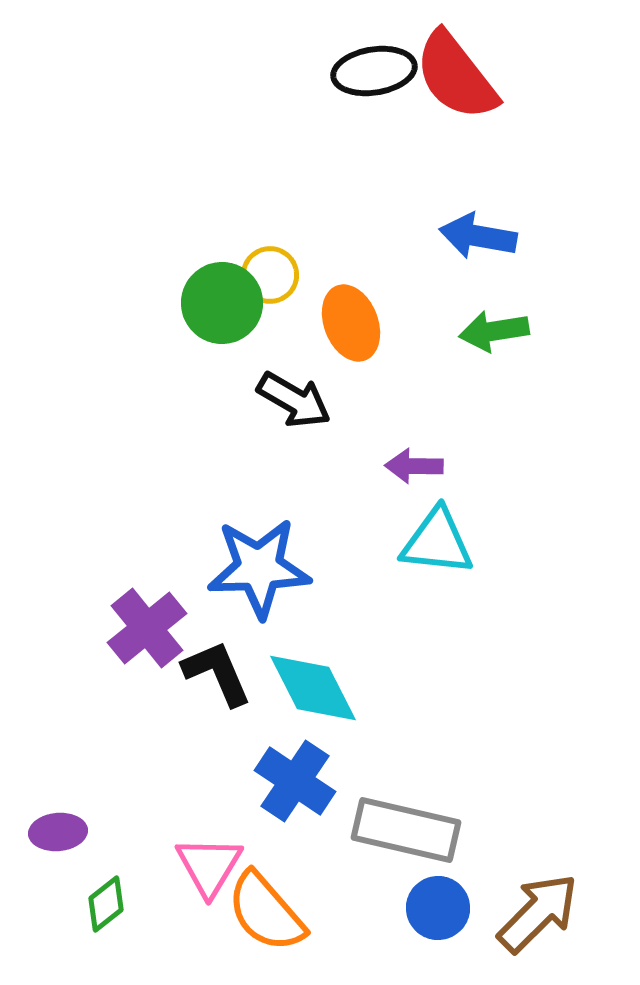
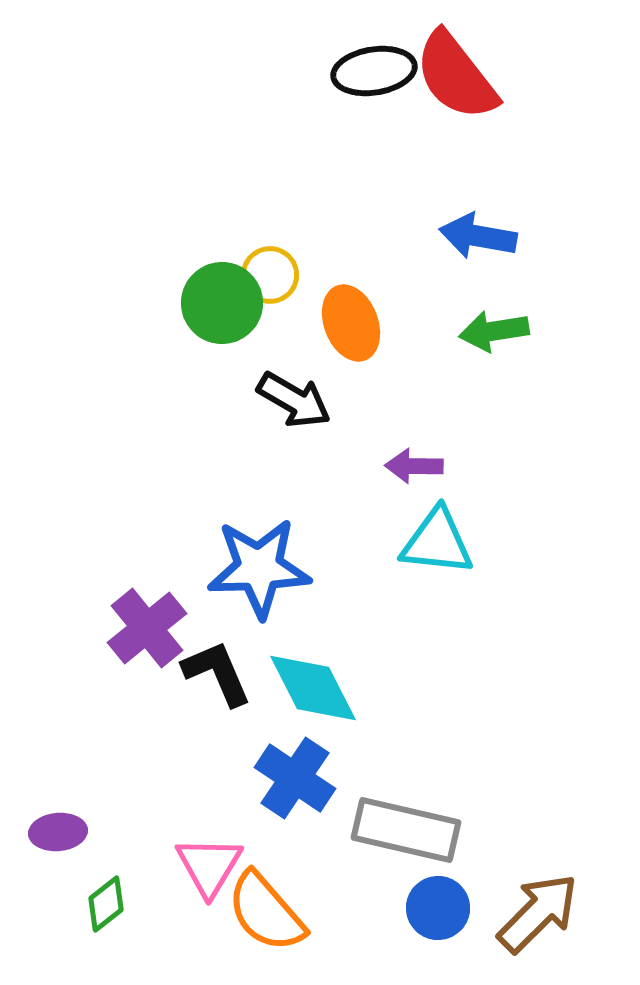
blue cross: moved 3 px up
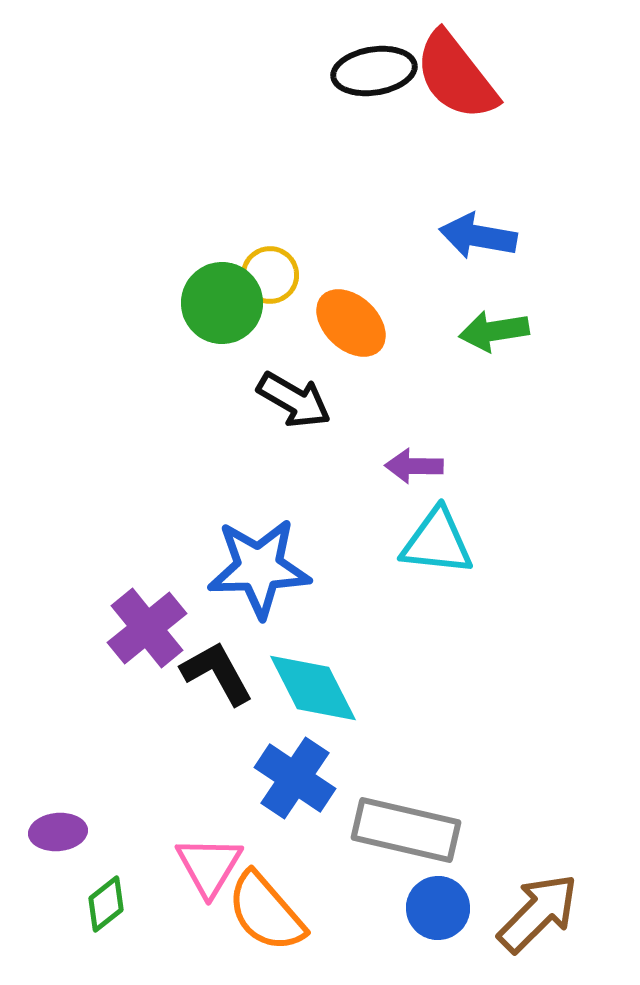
orange ellipse: rotated 26 degrees counterclockwise
black L-shape: rotated 6 degrees counterclockwise
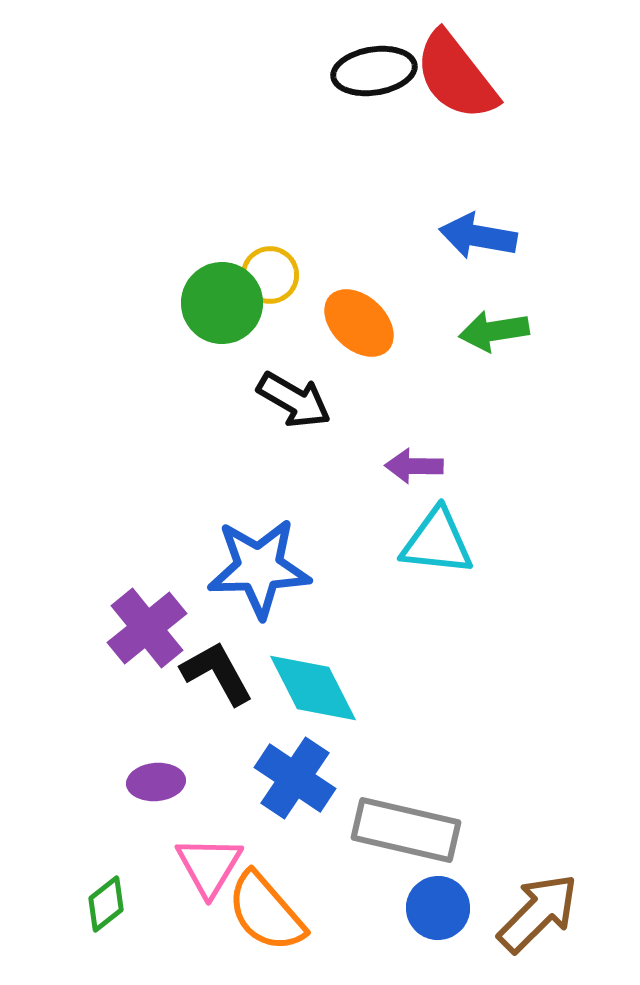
orange ellipse: moved 8 px right
purple ellipse: moved 98 px right, 50 px up
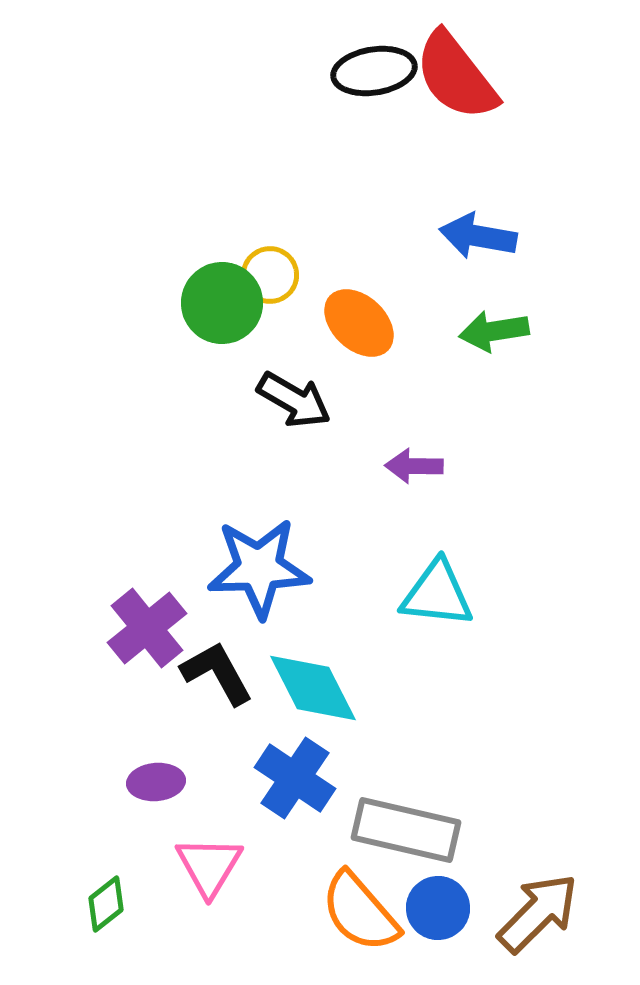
cyan triangle: moved 52 px down
orange semicircle: moved 94 px right
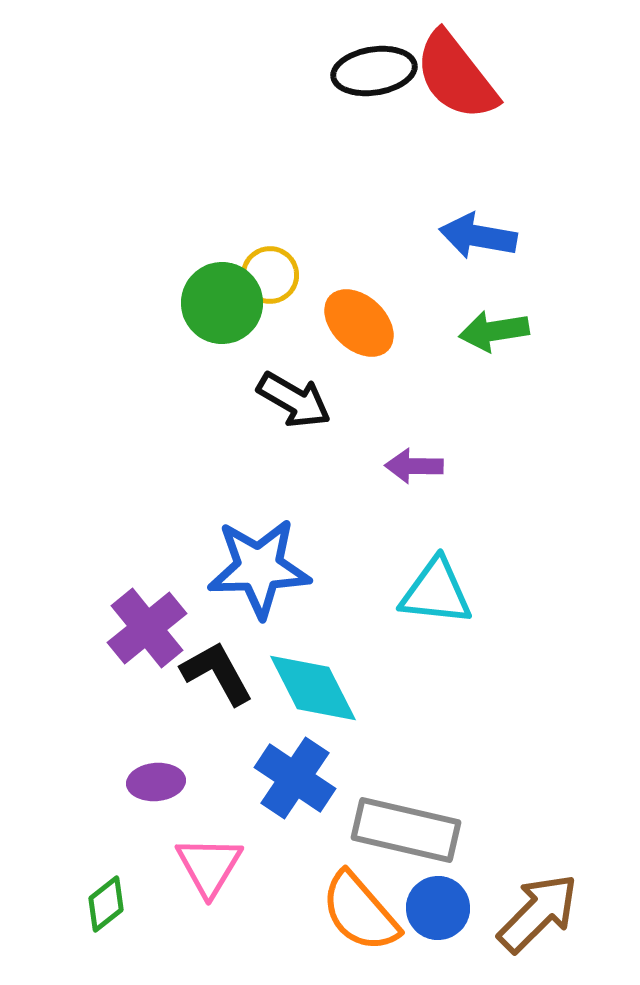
cyan triangle: moved 1 px left, 2 px up
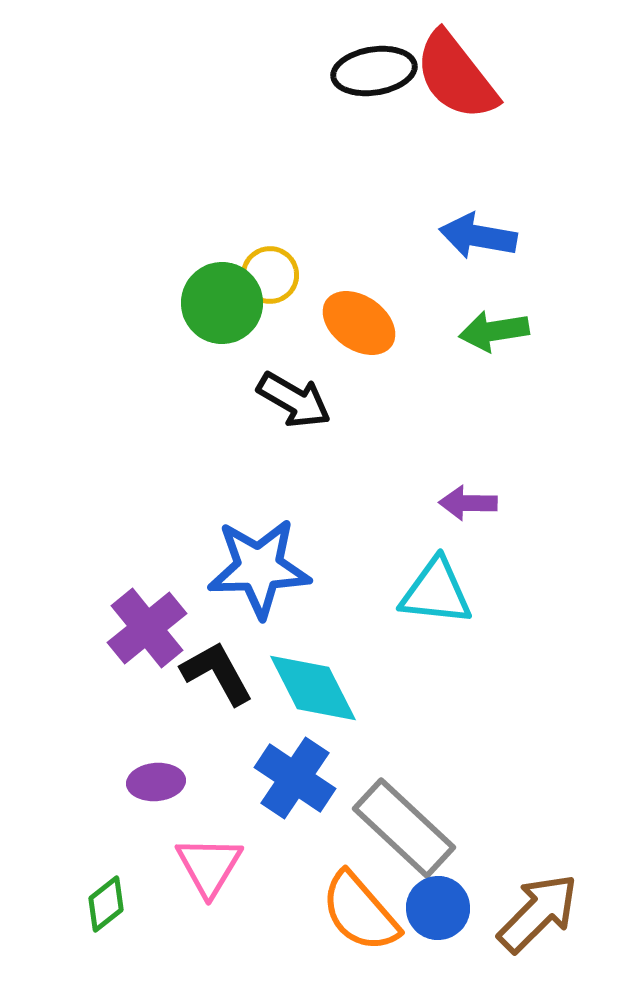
orange ellipse: rotated 8 degrees counterclockwise
purple arrow: moved 54 px right, 37 px down
gray rectangle: moved 2 px left, 2 px up; rotated 30 degrees clockwise
